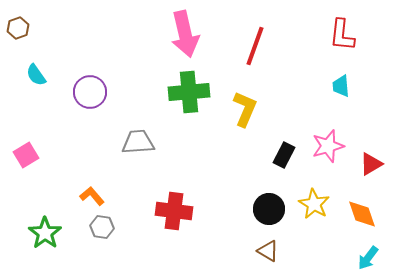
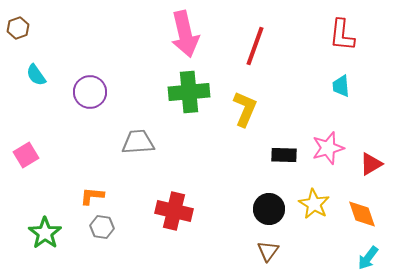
pink star: moved 2 px down
black rectangle: rotated 65 degrees clockwise
orange L-shape: rotated 45 degrees counterclockwise
red cross: rotated 6 degrees clockwise
brown triangle: rotated 35 degrees clockwise
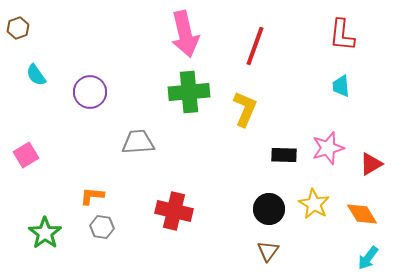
orange diamond: rotated 12 degrees counterclockwise
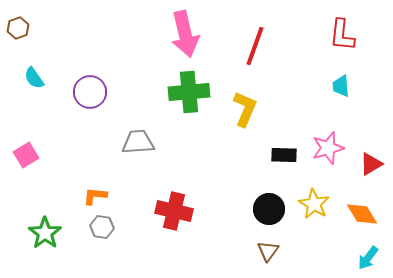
cyan semicircle: moved 2 px left, 3 px down
orange L-shape: moved 3 px right
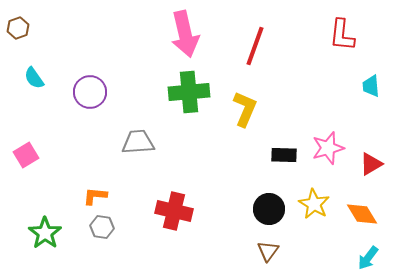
cyan trapezoid: moved 30 px right
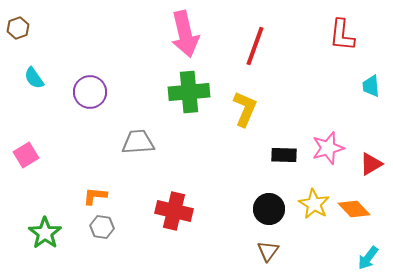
orange diamond: moved 8 px left, 5 px up; rotated 12 degrees counterclockwise
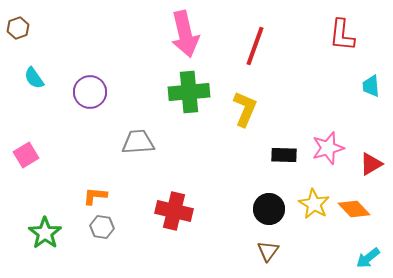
cyan arrow: rotated 15 degrees clockwise
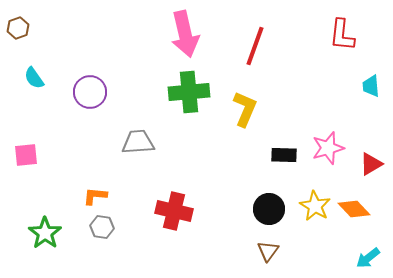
pink square: rotated 25 degrees clockwise
yellow star: moved 1 px right, 2 px down
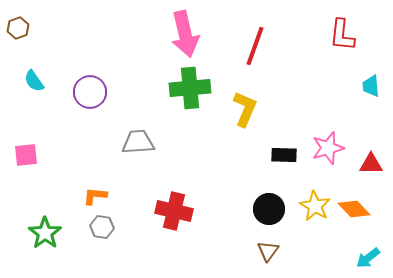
cyan semicircle: moved 3 px down
green cross: moved 1 px right, 4 px up
red triangle: rotated 30 degrees clockwise
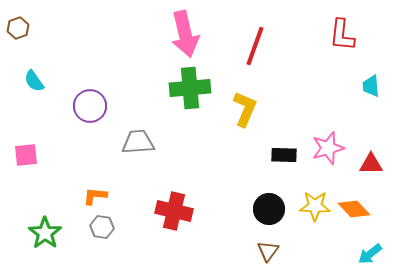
purple circle: moved 14 px down
yellow star: rotated 28 degrees counterclockwise
cyan arrow: moved 2 px right, 4 px up
